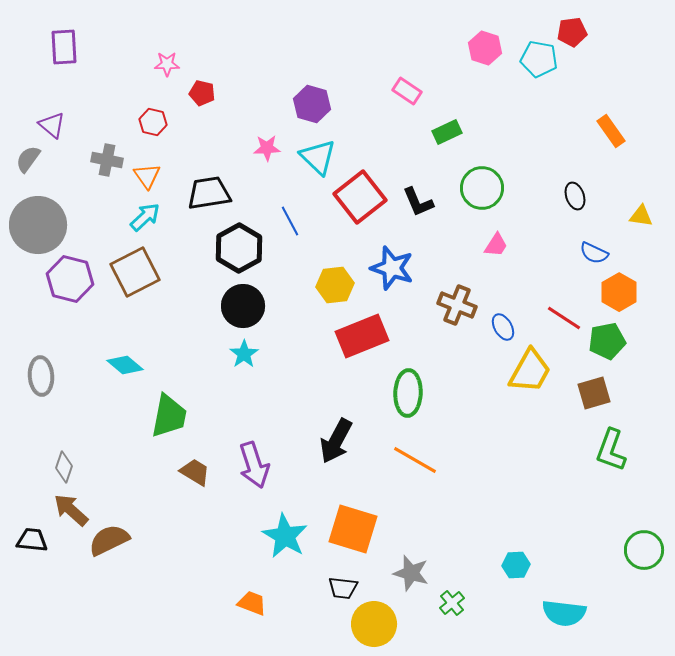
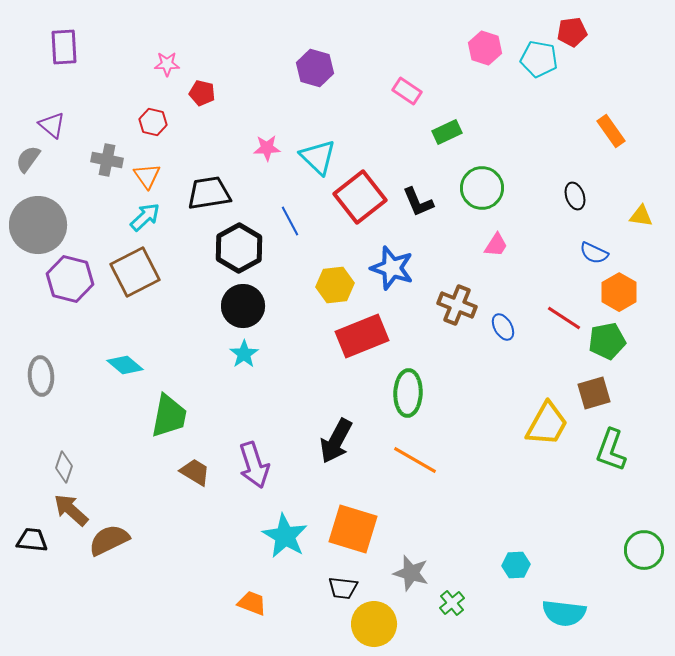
purple hexagon at (312, 104): moved 3 px right, 36 px up
yellow trapezoid at (530, 371): moved 17 px right, 53 px down
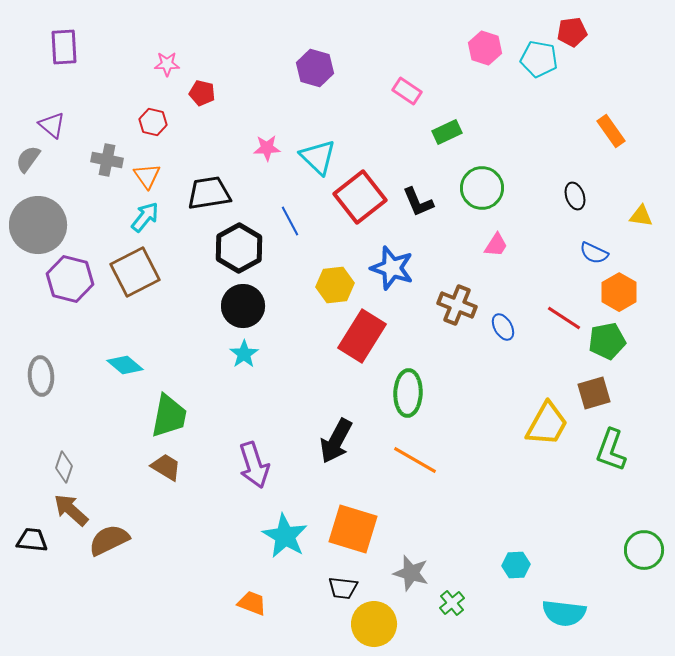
cyan arrow at (145, 217): rotated 8 degrees counterclockwise
red rectangle at (362, 336): rotated 36 degrees counterclockwise
brown trapezoid at (195, 472): moved 29 px left, 5 px up
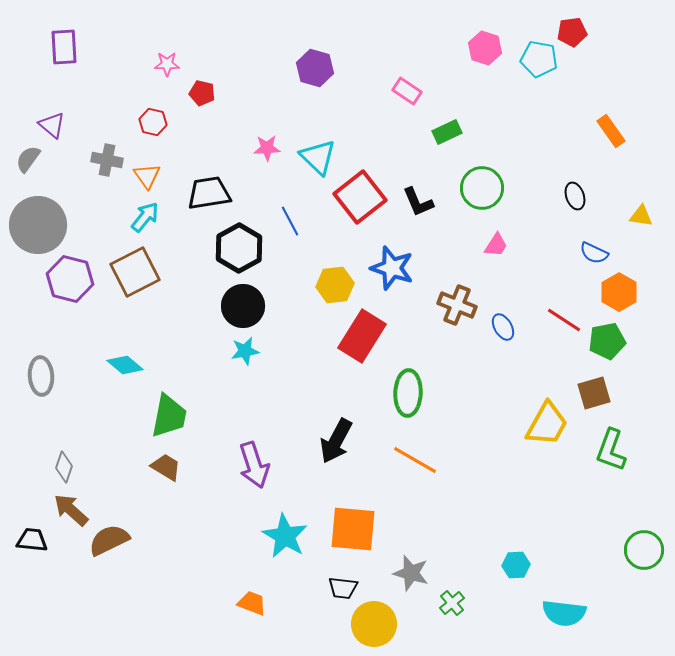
red line at (564, 318): moved 2 px down
cyan star at (244, 354): moved 1 px right, 3 px up; rotated 24 degrees clockwise
orange square at (353, 529): rotated 12 degrees counterclockwise
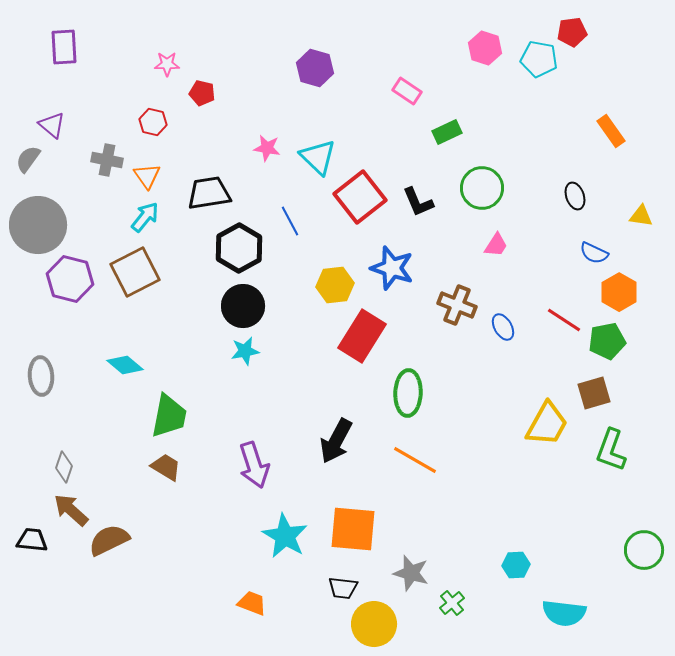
pink star at (267, 148): rotated 12 degrees clockwise
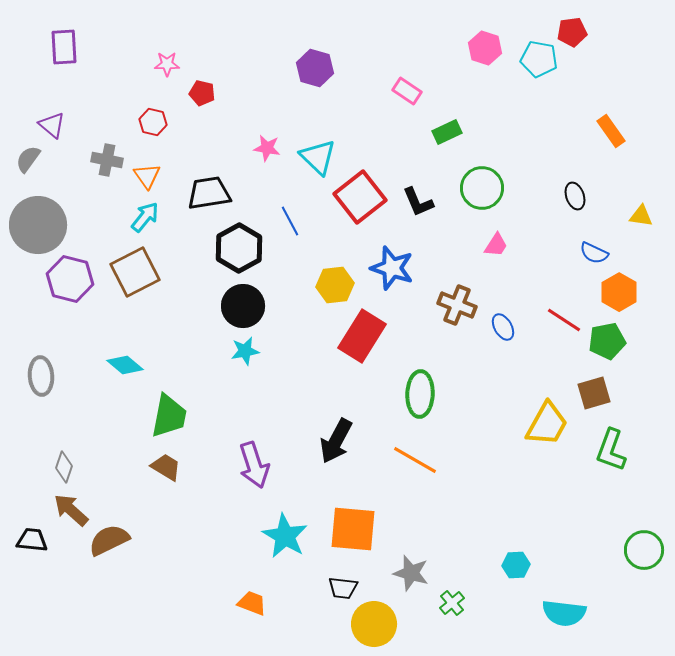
green ellipse at (408, 393): moved 12 px right, 1 px down
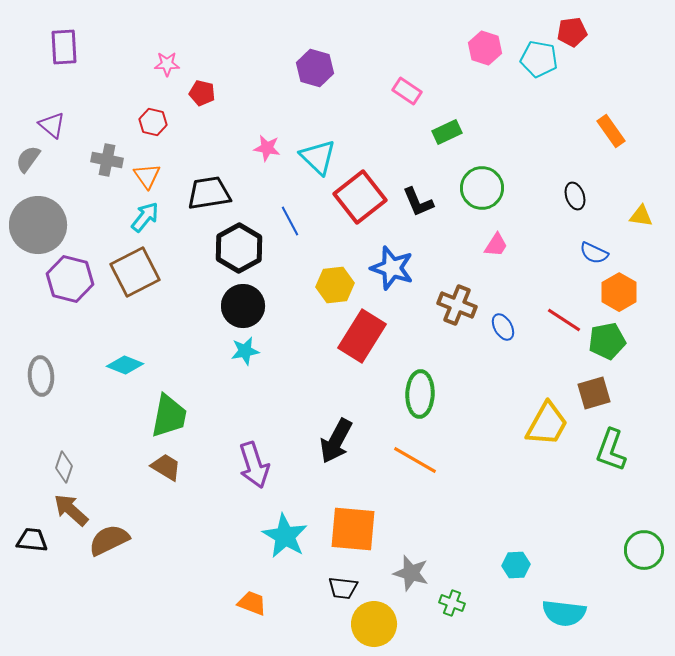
cyan diamond at (125, 365): rotated 18 degrees counterclockwise
green cross at (452, 603): rotated 30 degrees counterclockwise
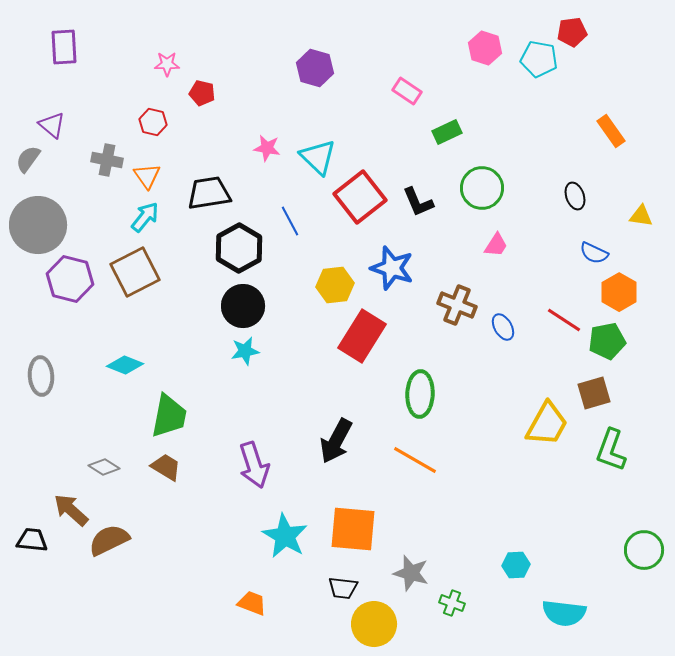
gray diamond at (64, 467): moved 40 px right; rotated 76 degrees counterclockwise
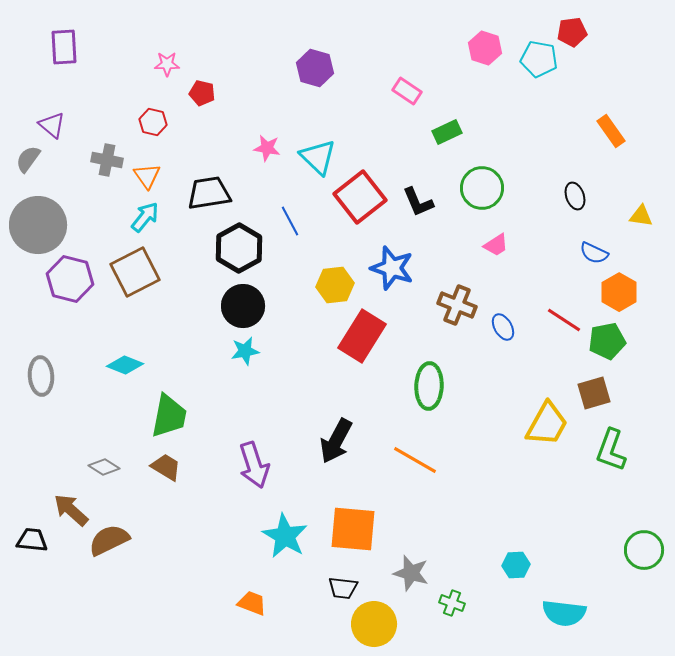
pink trapezoid at (496, 245): rotated 24 degrees clockwise
green ellipse at (420, 394): moved 9 px right, 8 px up
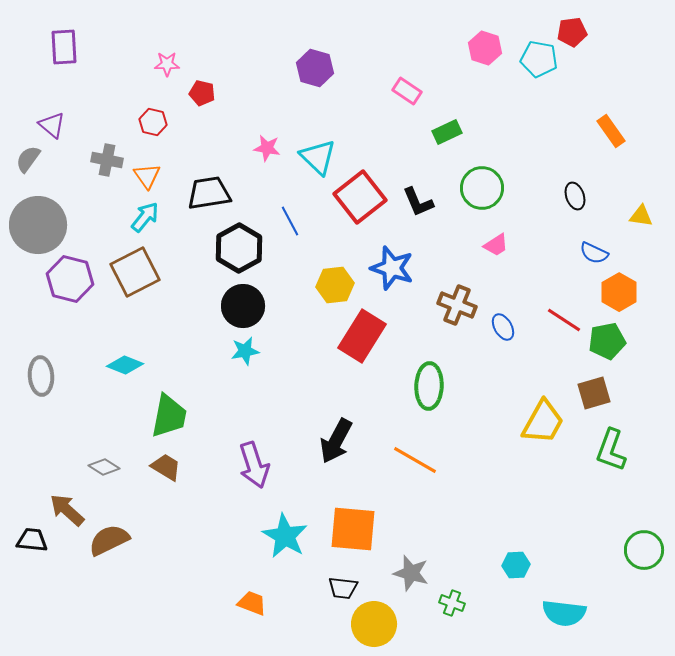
yellow trapezoid at (547, 424): moved 4 px left, 2 px up
brown arrow at (71, 510): moved 4 px left
